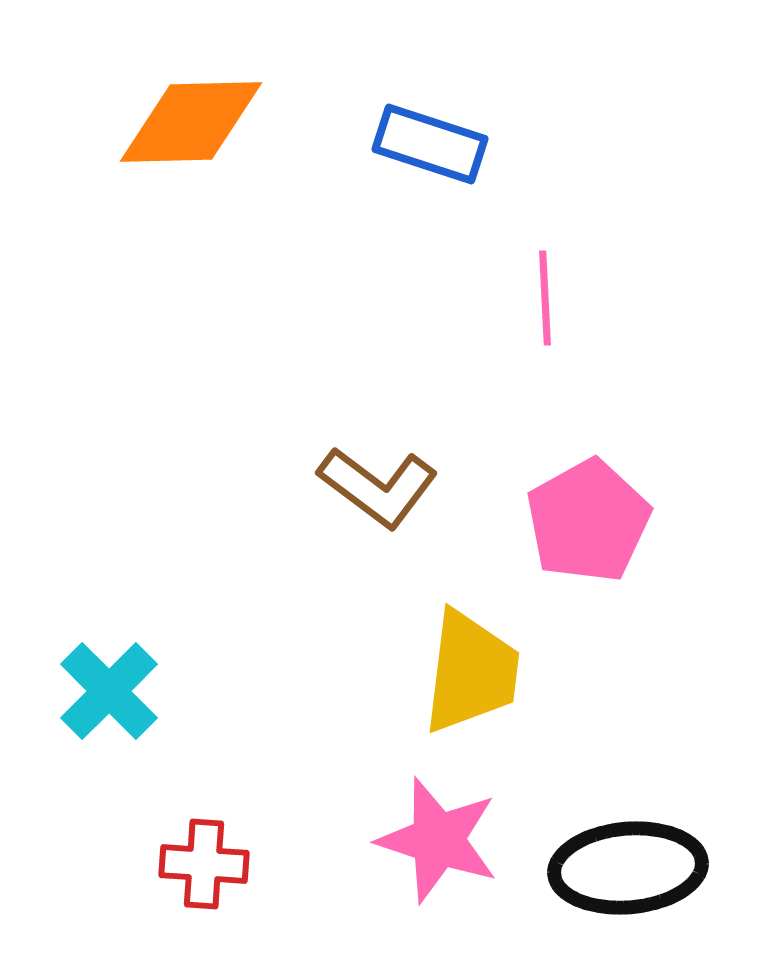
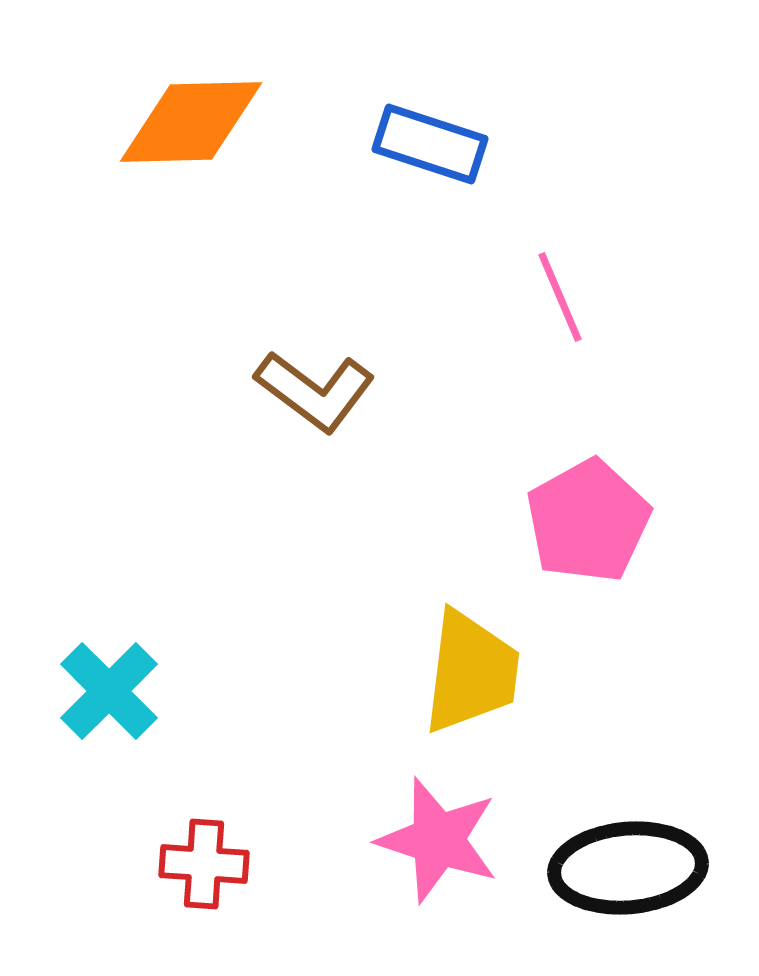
pink line: moved 15 px right, 1 px up; rotated 20 degrees counterclockwise
brown L-shape: moved 63 px left, 96 px up
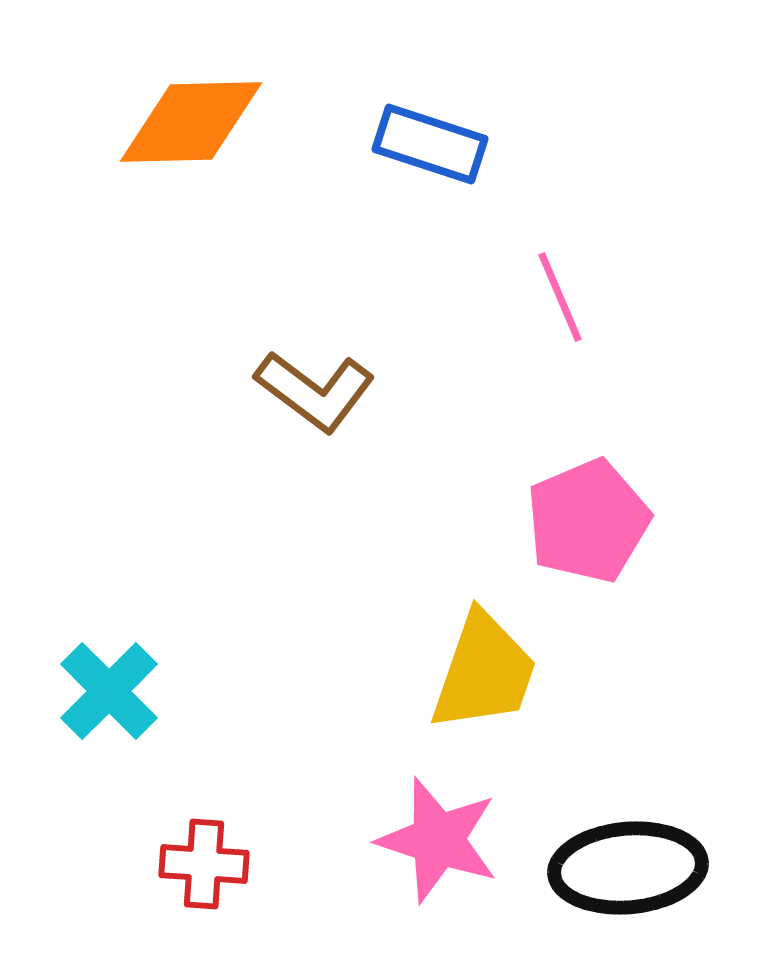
pink pentagon: rotated 6 degrees clockwise
yellow trapezoid: moved 13 px right; rotated 12 degrees clockwise
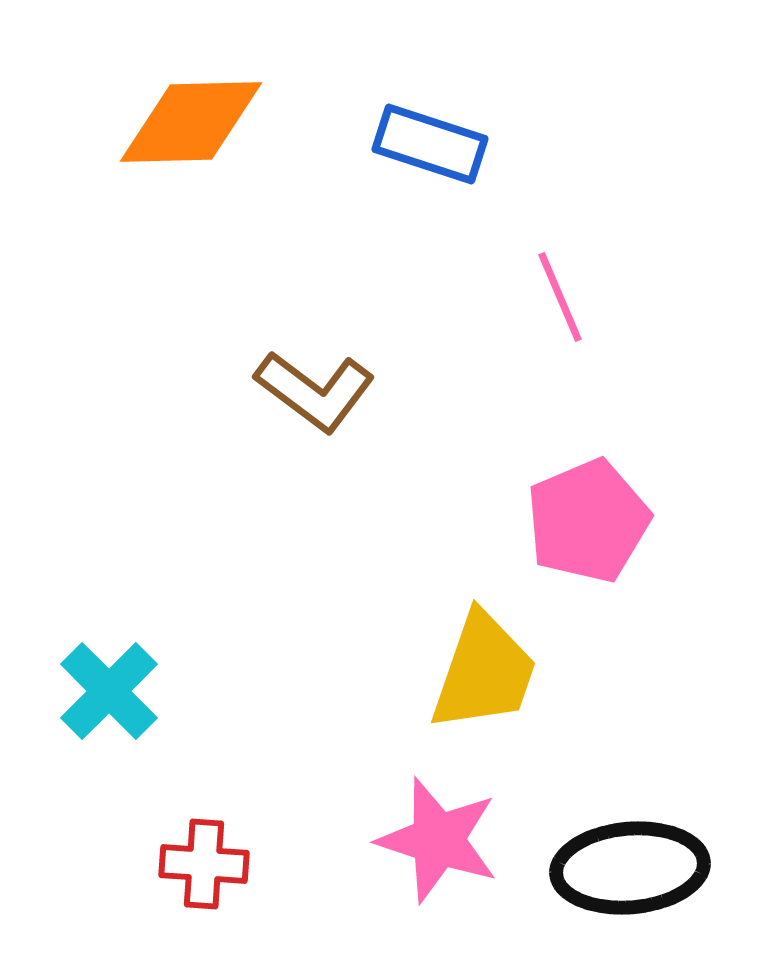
black ellipse: moved 2 px right
